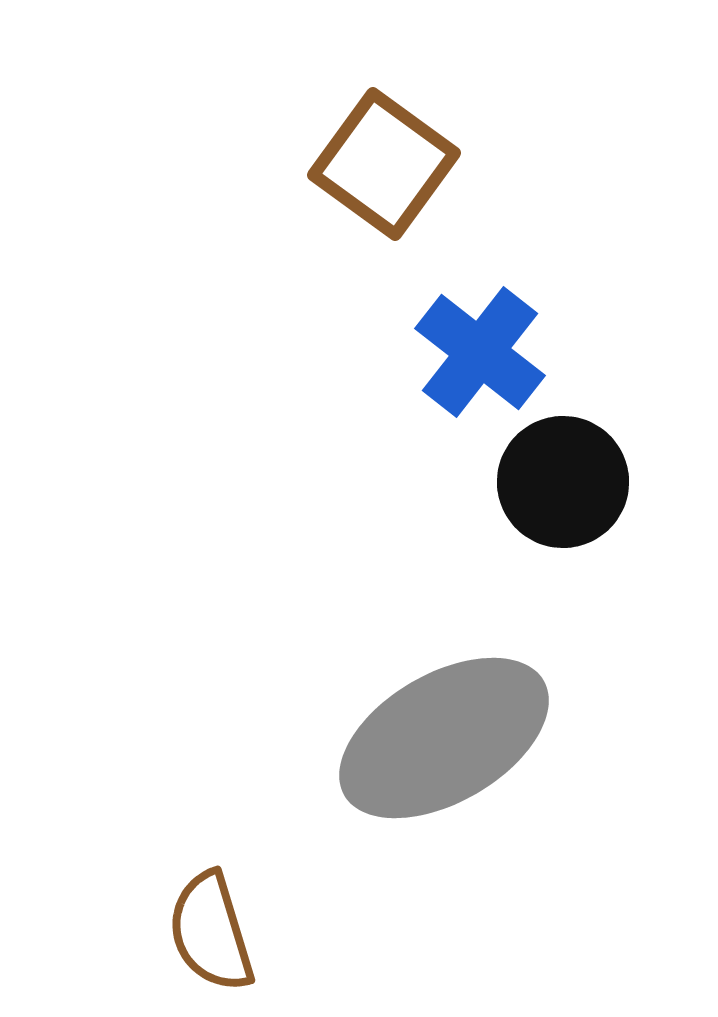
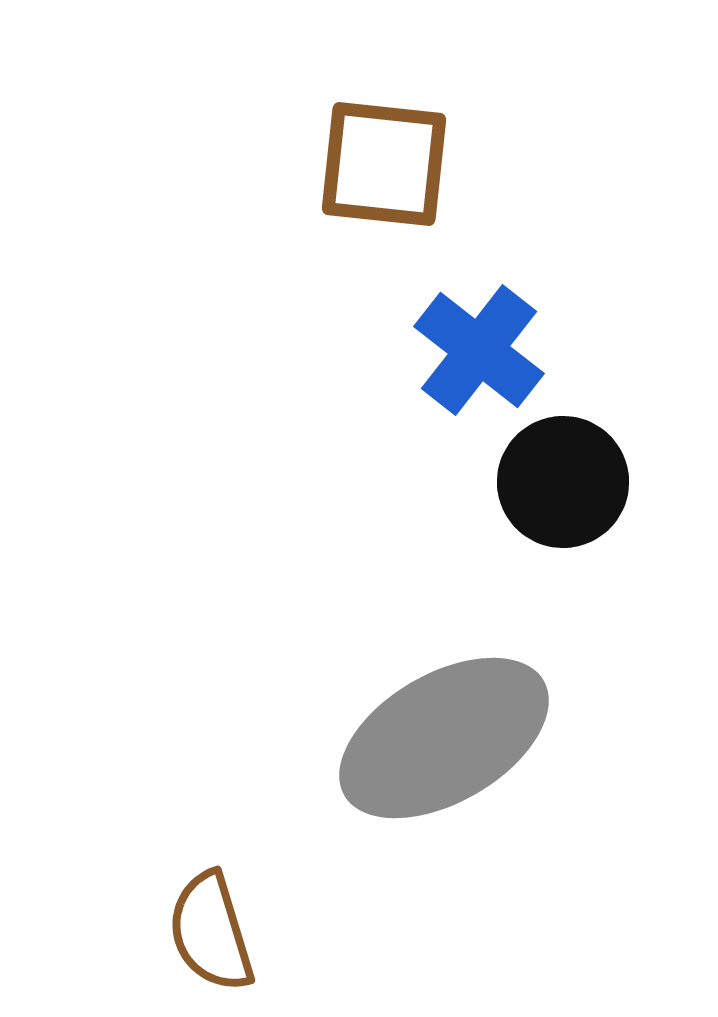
brown square: rotated 30 degrees counterclockwise
blue cross: moved 1 px left, 2 px up
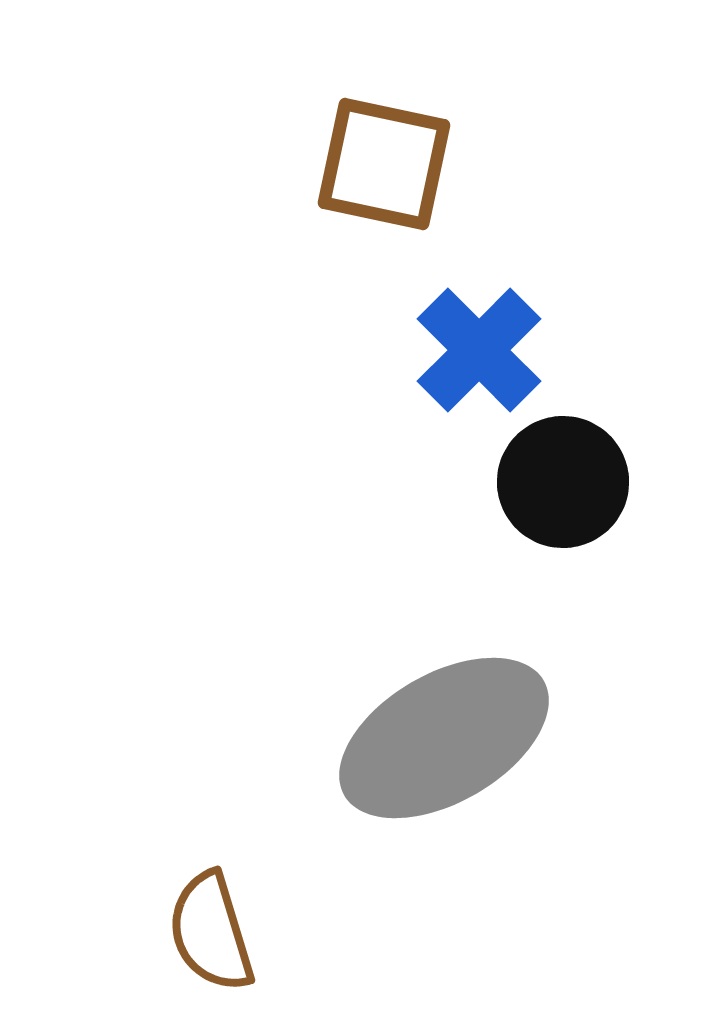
brown square: rotated 6 degrees clockwise
blue cross: rotated 7 degrees clockwise
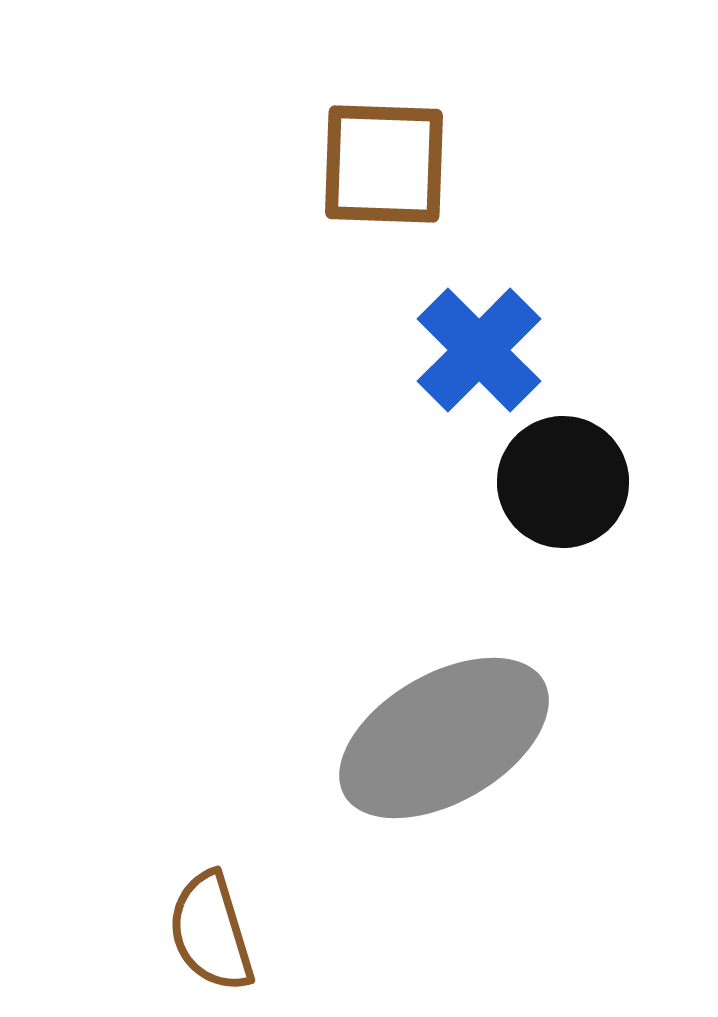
brown square: rotated 10 degrees counterclockwise
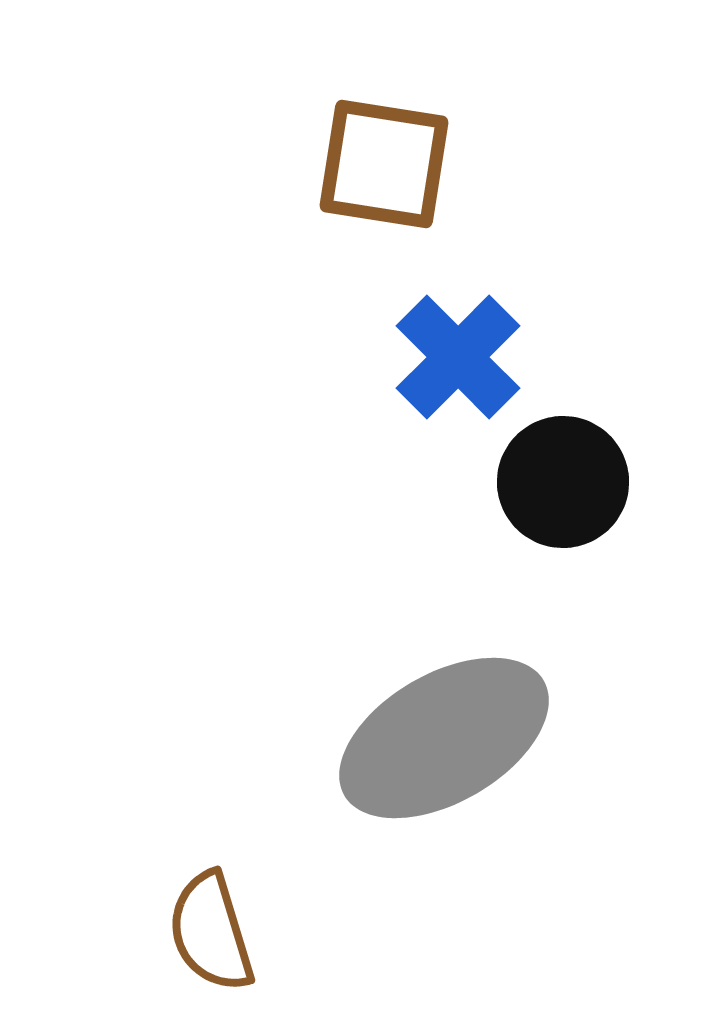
brown square: rotated 7 degrees clockwise
blue cross: moved 21 px left, 7 px down
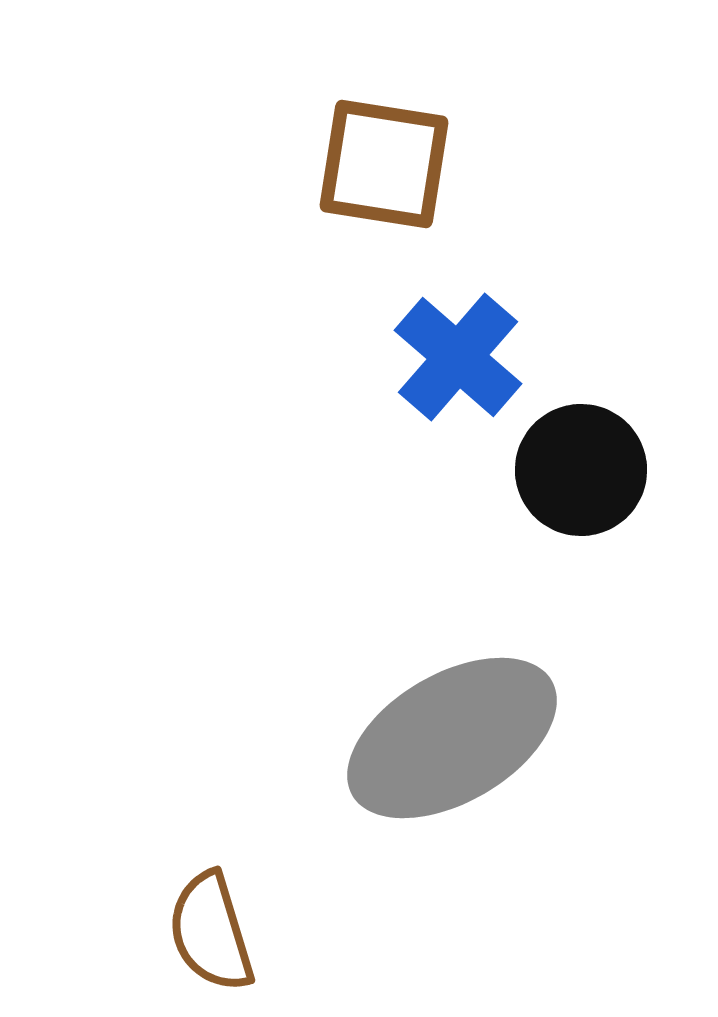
blue cross: rotated 4 degrees counterclockwise
black circle: moved 18 px right, 12 px up
gray ellipse: moved 8 px right
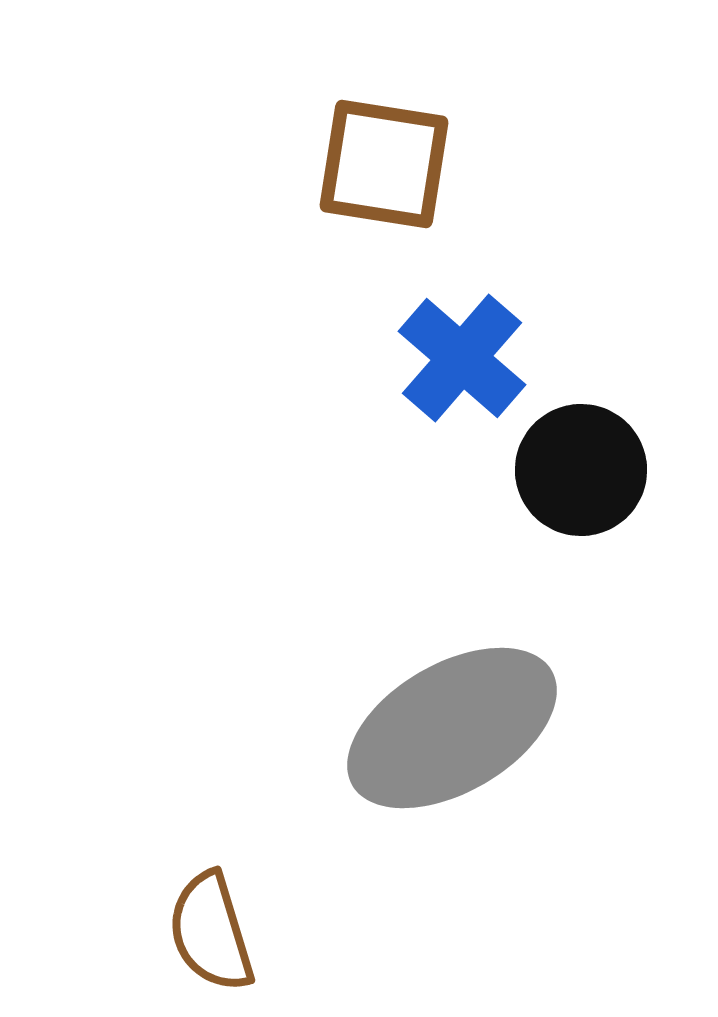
blue cross: moved 4 px right, 1 px down
gray ellipse: moved 10 px up
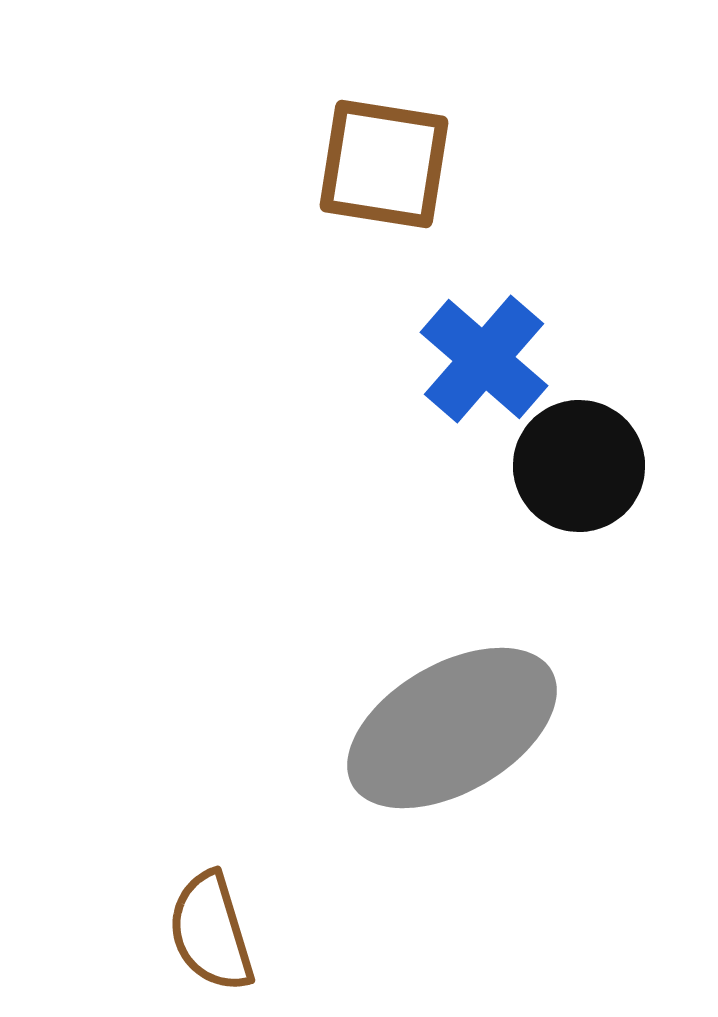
blue cross: moved 22 px right, 1 px down
black circle: moved 2 px left, 4 px up
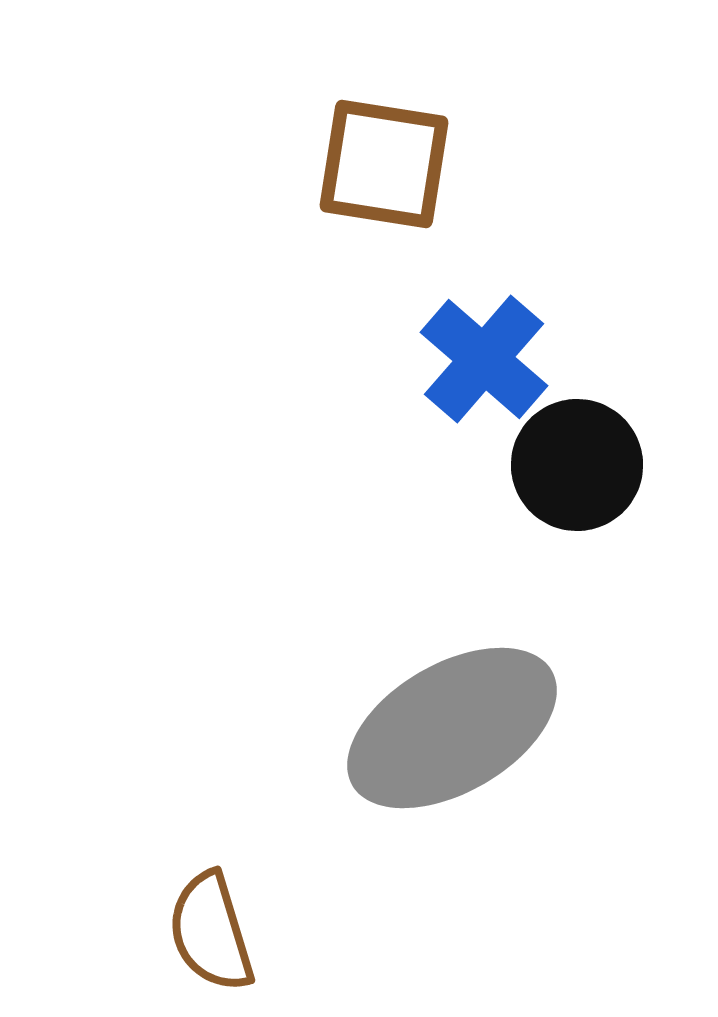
black circle: moved 2 px left, 1 px up
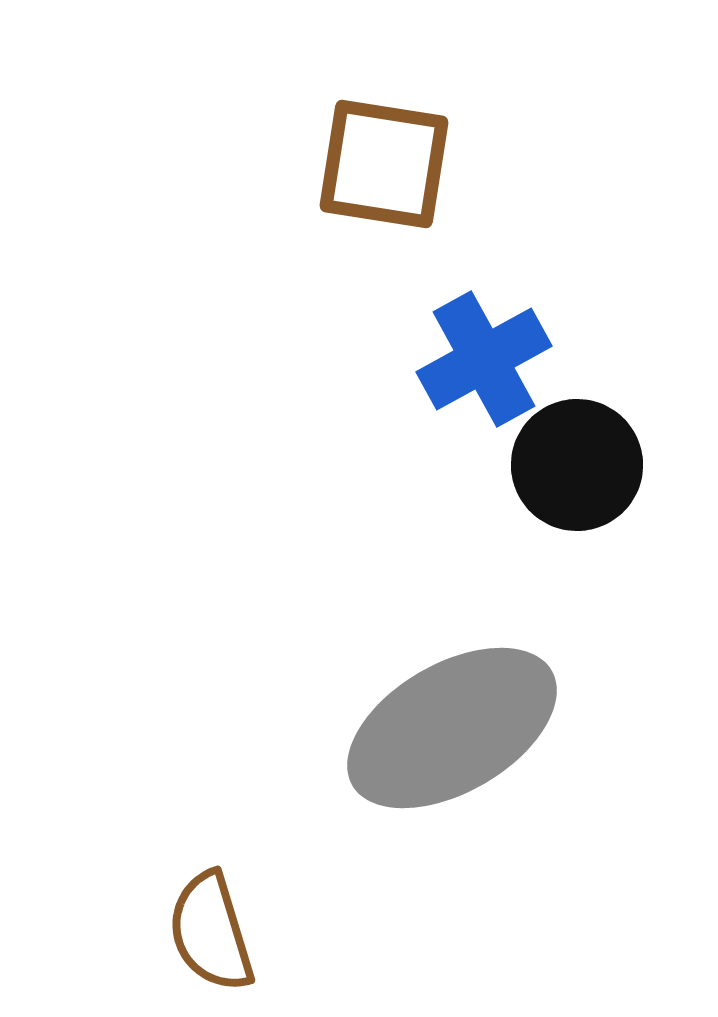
blue cross: rotated 20 degrees clockwise
